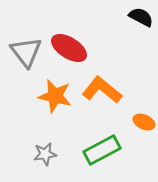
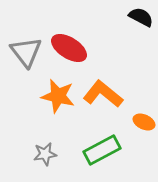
orange L-shape: moved 1 px right, 4 px down
orange star: moved 3 px right
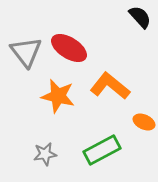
black semicircle: moved 1 px left; rotated 20 degrees clockwise
orange L-shape: moved 7 px right, 8 px up
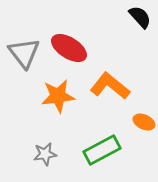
gray triangle: moved 2 px left, 1 px down
orange star: rotated 20 degrees counterclockwise
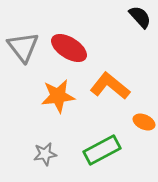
gray triangle: moved 1 px left, 6 px up
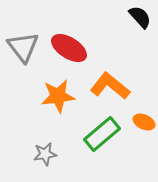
green rectangle: moved 16 px up; rotated 12 degrees counterclockwise
